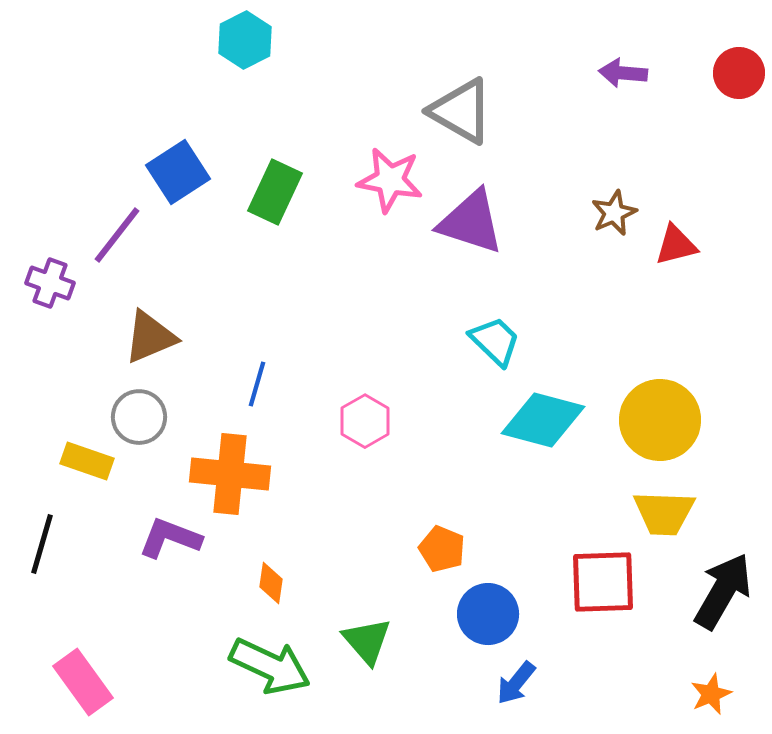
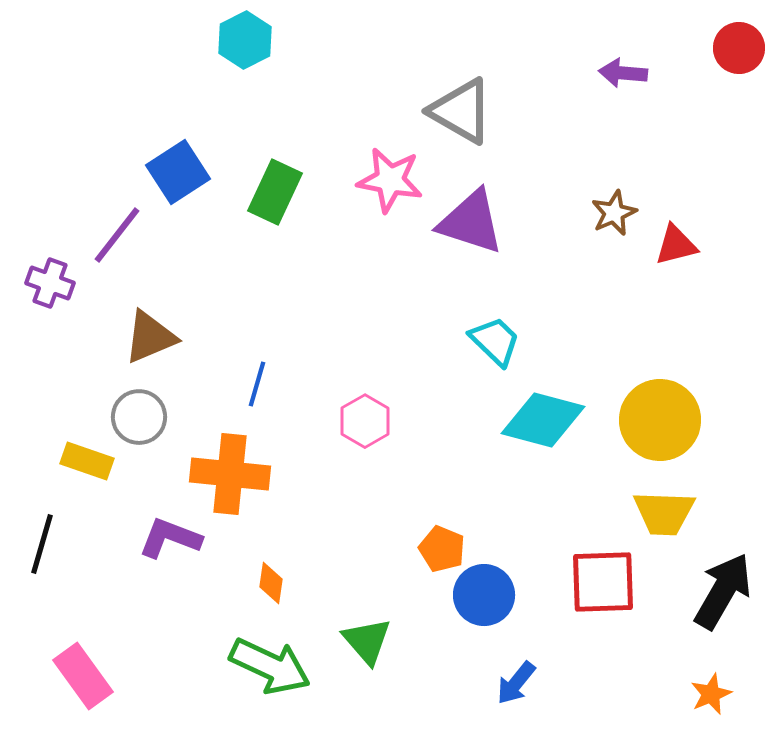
red circle: moved 25 px up
blue circle: moved 4 px left, 19 px up
pink rectangle: moved 6 px up
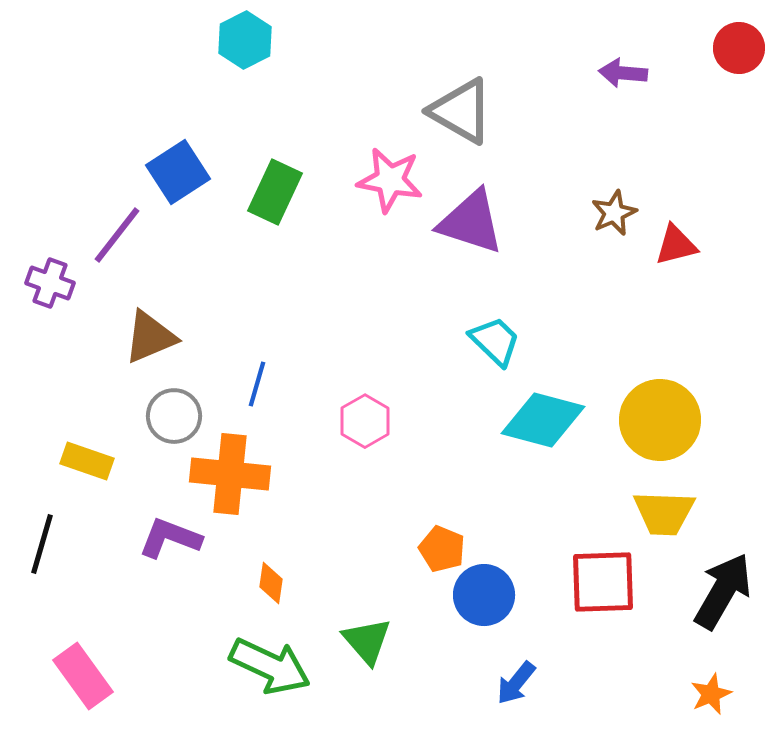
gray circle: moved 35 px right, 1 px up
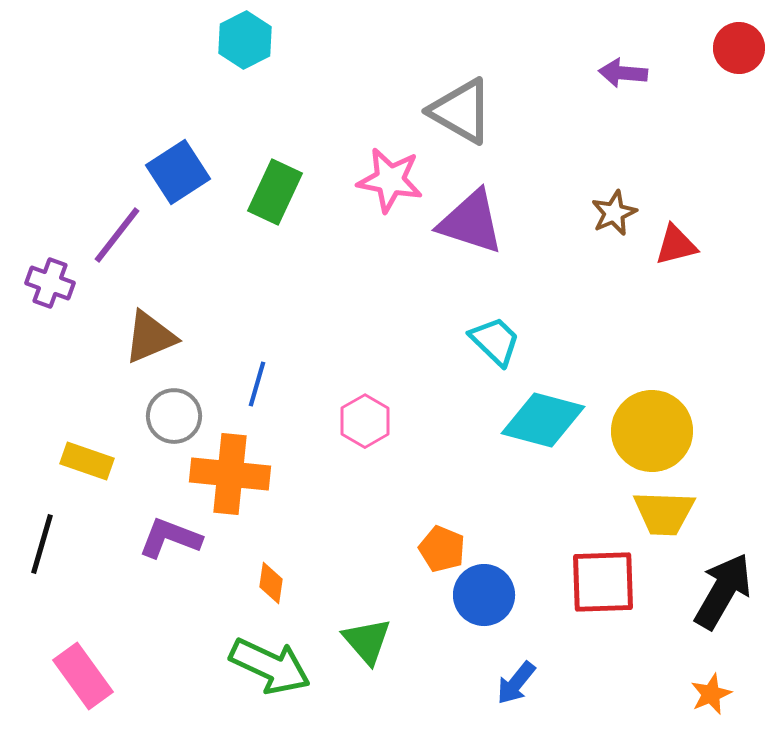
yellow circle: moved 8 px left, 11 px down
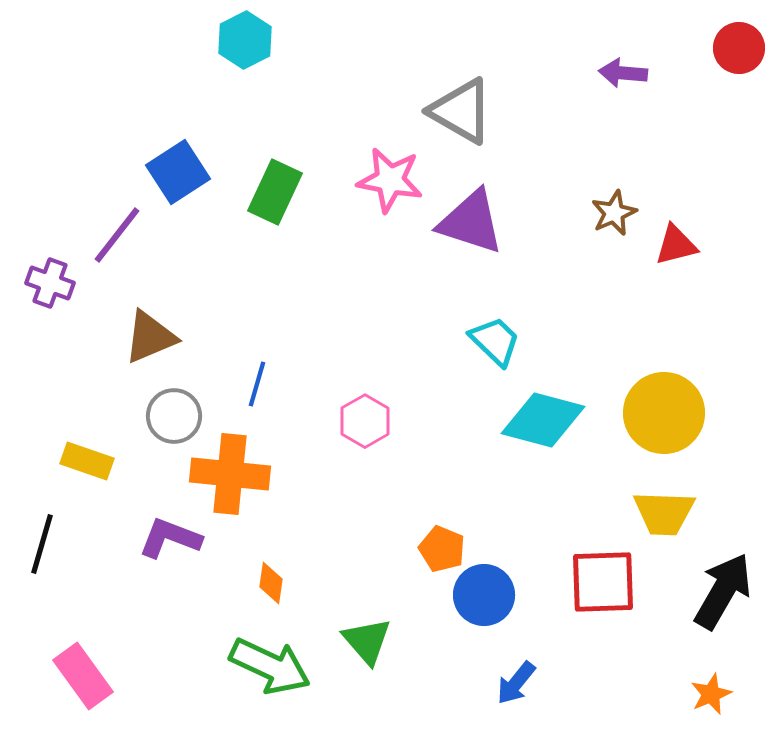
yellow circle: moved 12 px right, 18 px up
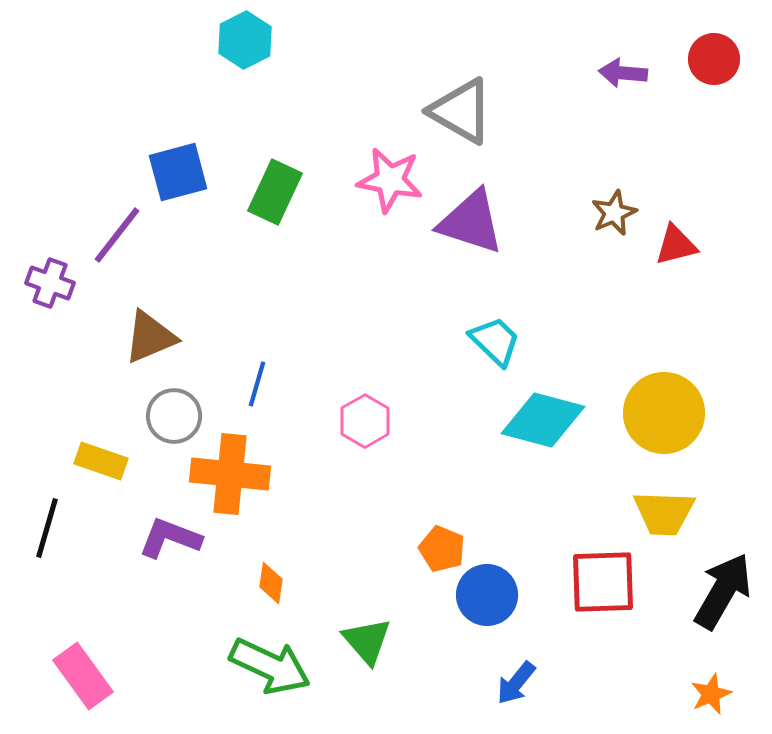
red circle: moved 25 px left, 11 px down
blue square: rotated 18 degrees clockwise
yellow rectangle: moved 14 px right
black line: moved 5 px right, 16 px up
blue circle: moved 3 px right
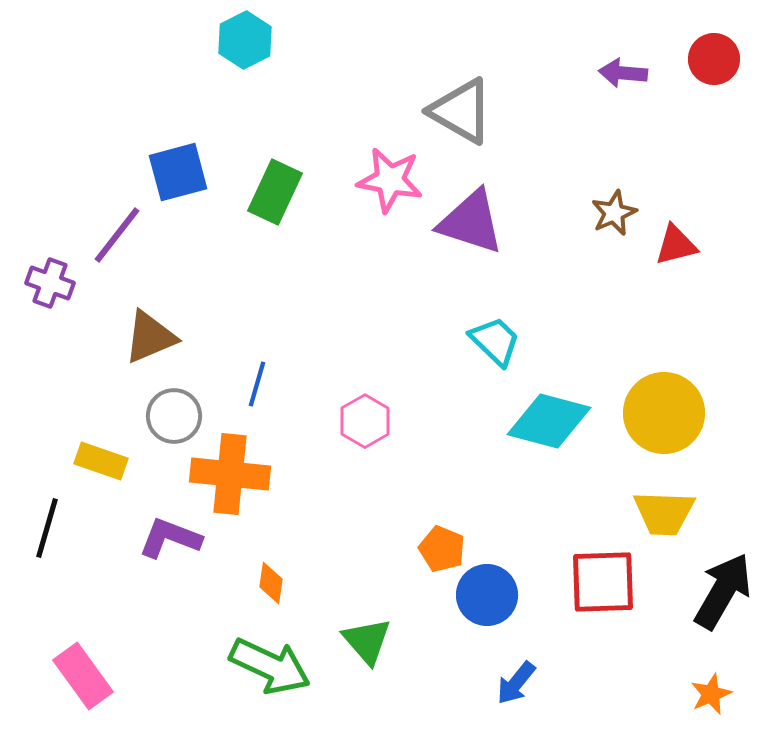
cyan diamond: moved 6 px right, 1 px down
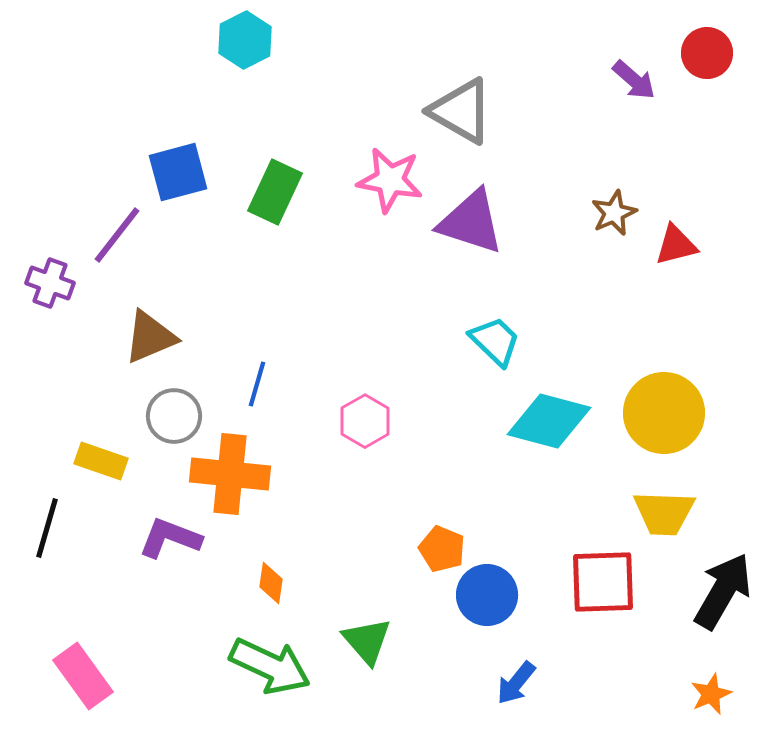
red circle: moved 7 px left, 6 px up
purple arrow: moved 11 px right, 7 px down; rotated 144 degrees counterclockwise
